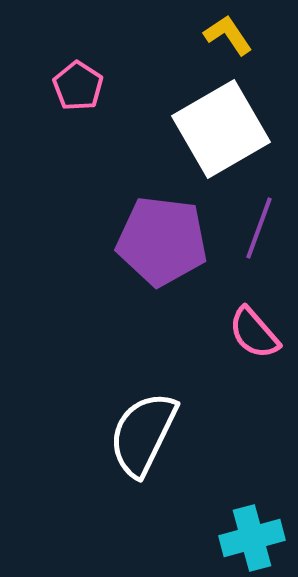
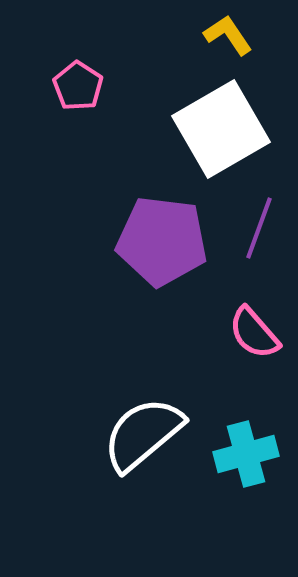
white semicircle: rotated 24 degrees clockwise
cyan cross: moved 6 px left, 84 px up
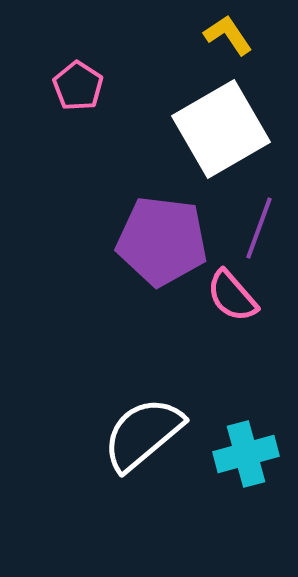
pink semicircle: moved 22 px left, 37 px up
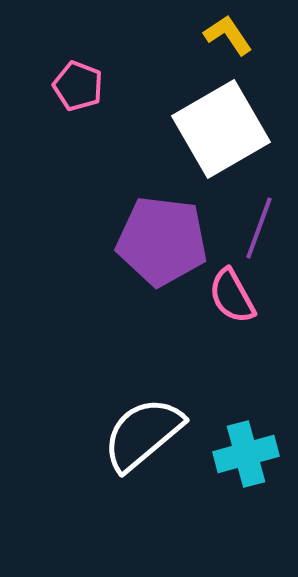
pink pentagon: rotated 12 degrees counterclockwise
pink semicircle: rotated 12 degrees clockwise
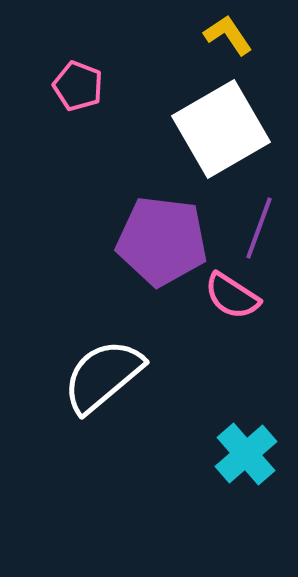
pink semicircle: rotated 28 degrees counterclockwise
white semicircle: moved 40 px left, 58 px up
cyan cross: rotated 26 degrees counterclockwise
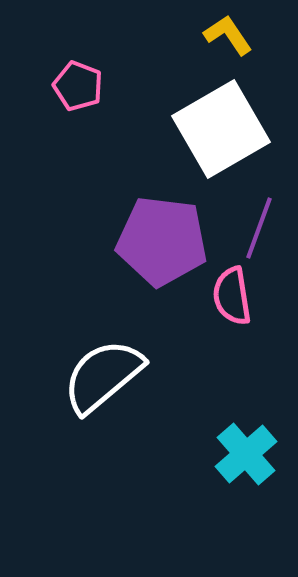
pink semicircle: rotated 48 degrees clockwise
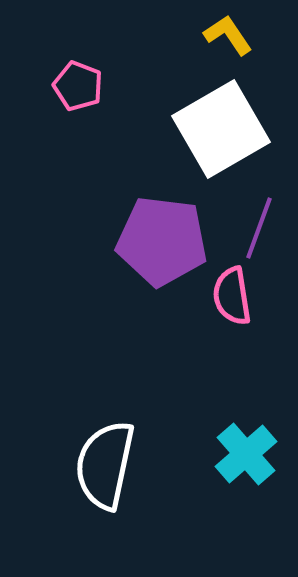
white semicircle: moved 2 px right, 89 px down; rotated 38 degrees counterclockwise
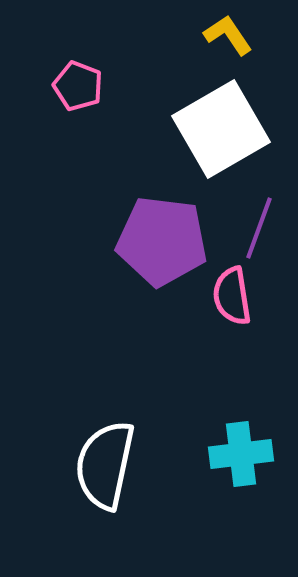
cyan cross: moved 5 px left; rotated 34 degrees clockwise
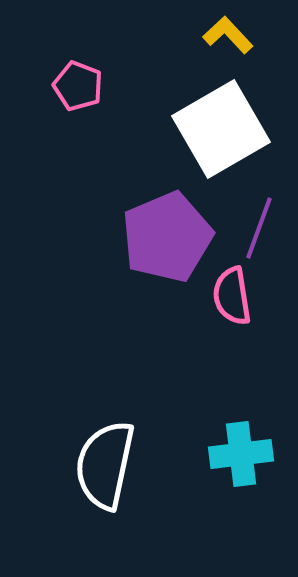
yellow L-shape: rotated 9 degrees counterclockwise
purple pentagon: moved 5 px right, 4 px up; rotated 30 degrees counterclockwise
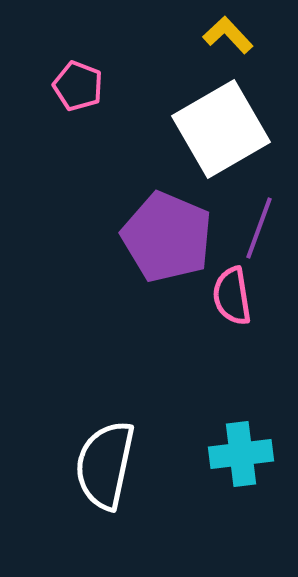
purple pentagon: rotated 26 degrees counterclockwise
